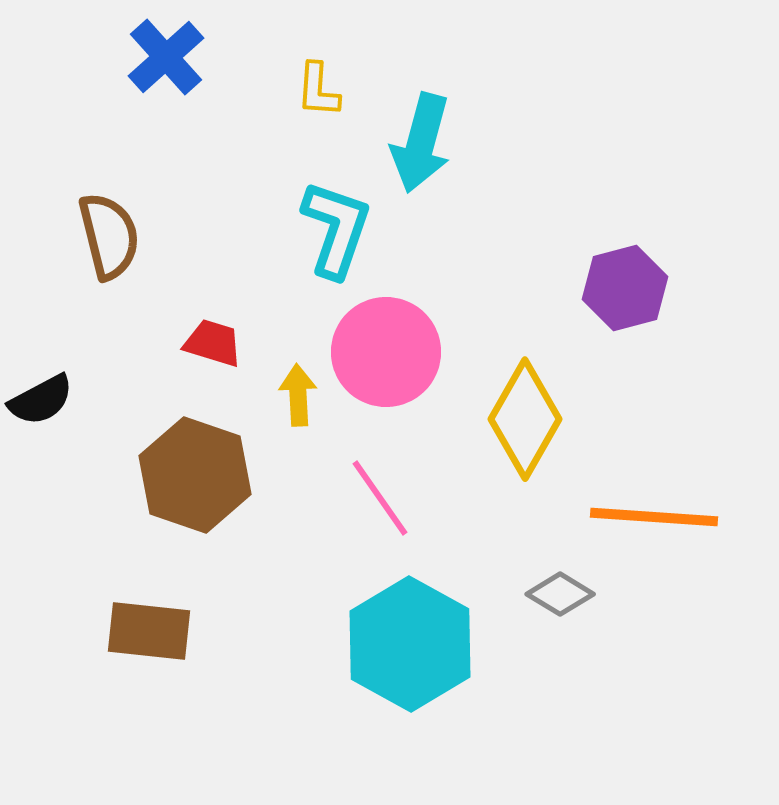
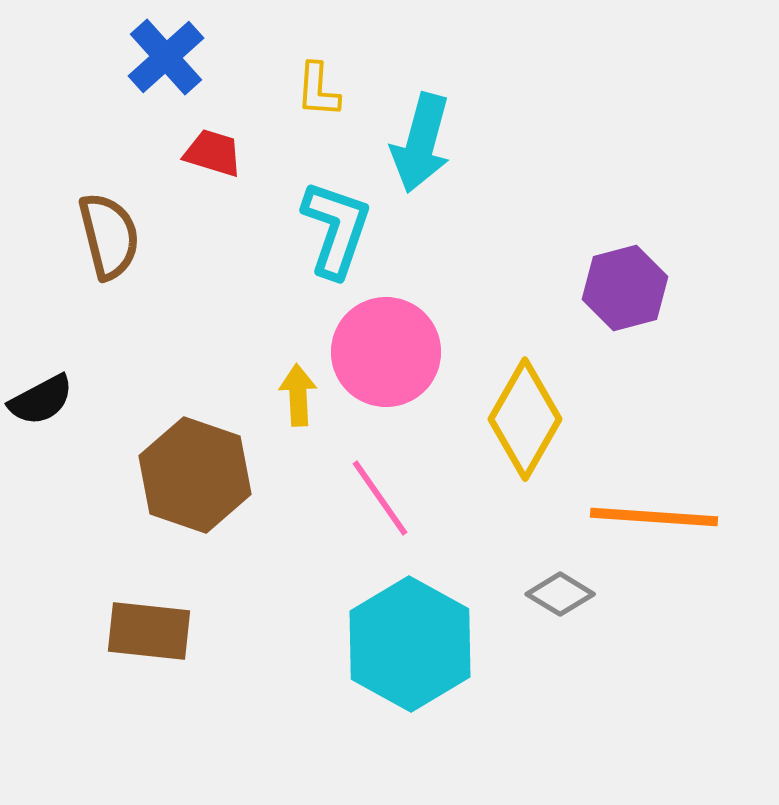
red trapezoid: moved 190 px up
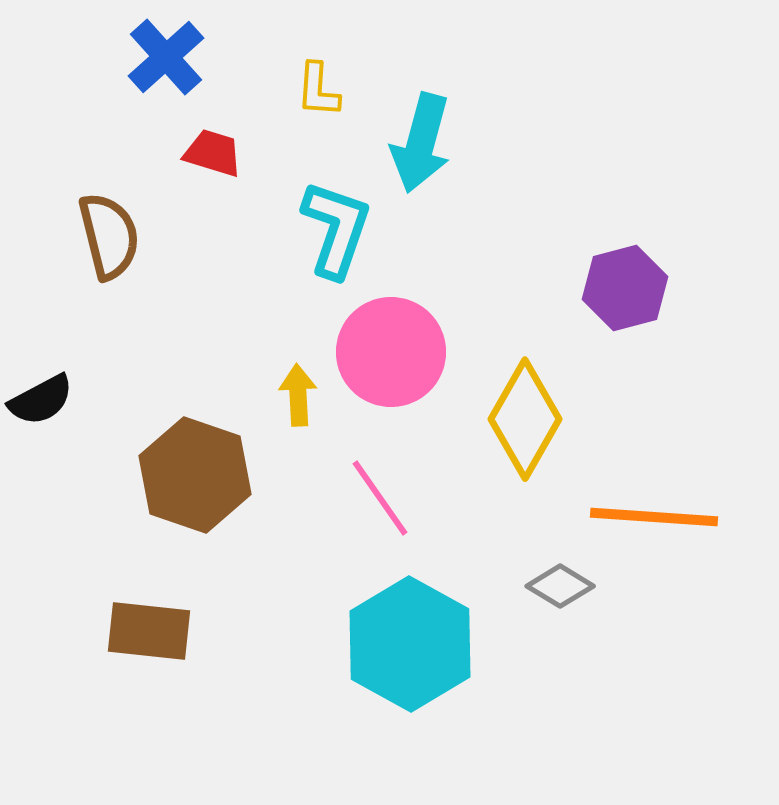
pink circle: moved 5 px right
gray diamond: moved 8 px up
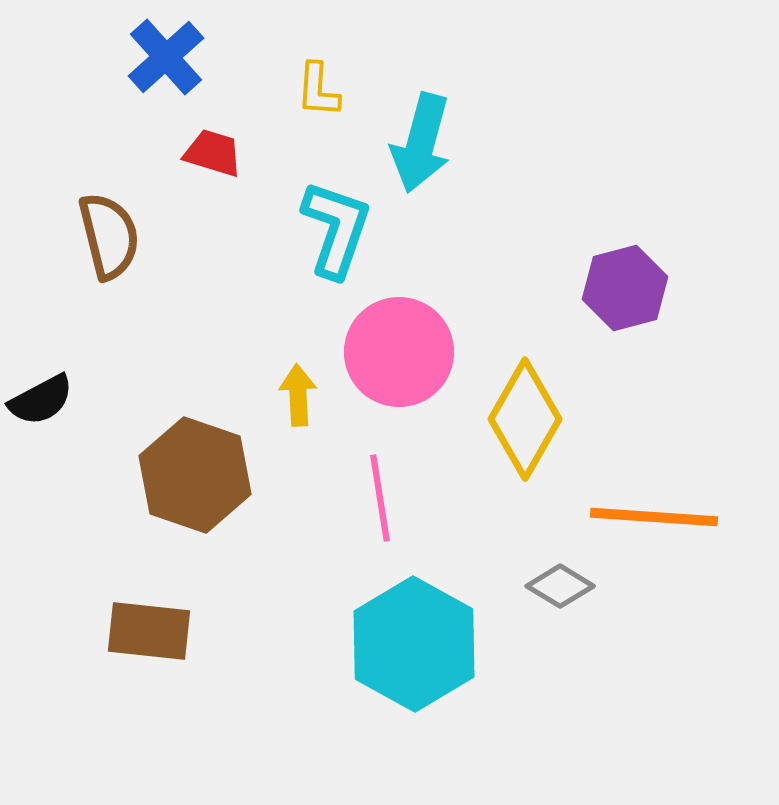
pink circle: moved 8 px right
pink line: rotated 26 degrees clockwise
cyan hexagon: moved 4 px right
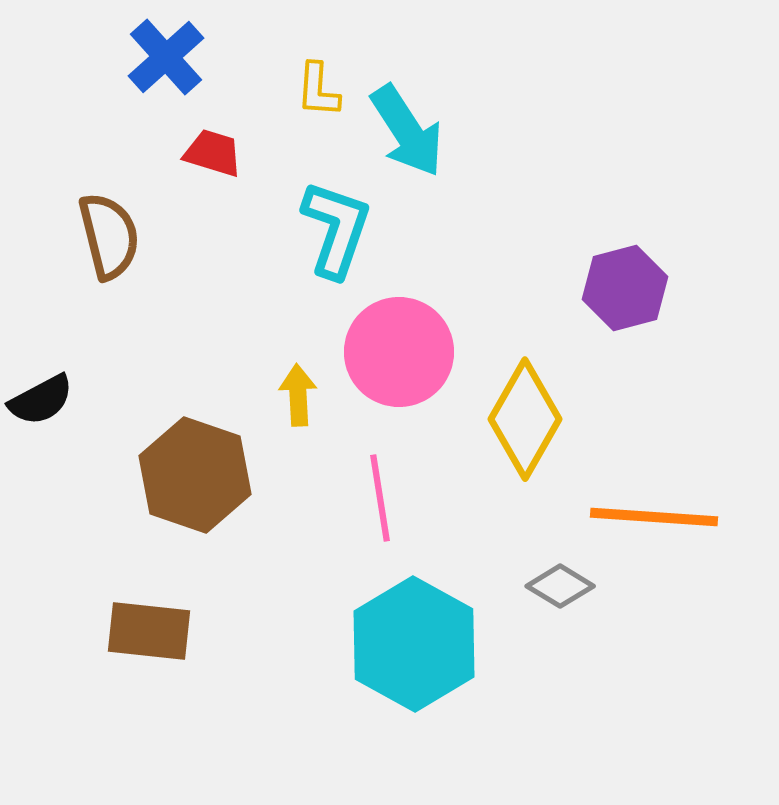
cyan arrow: moved 14 px left, 12 px up; rotated 48 degrees counterclockwise
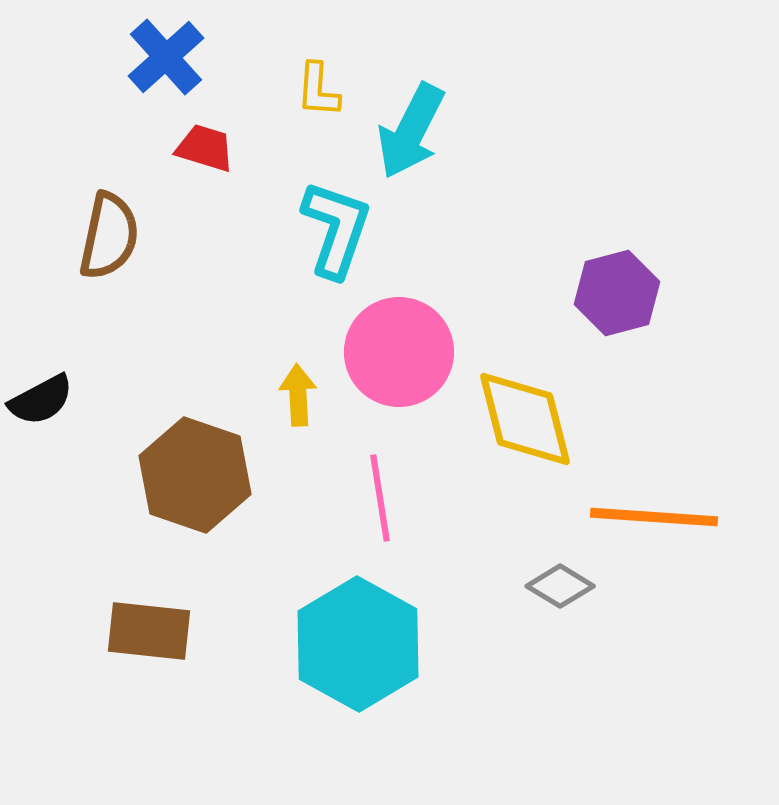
cyan arrow: moved 4 px right; rotated 60 degrees clockwise
red trapezoid: moved 8 px left, 5 px up
brown semicircle: rotated 26 degrees clockwise
purple hexagon: moved 8 px left, 5 px down
yellow diamond: rotated 44 degrees counterclockwise
cyan hexagon: moved 56 px left
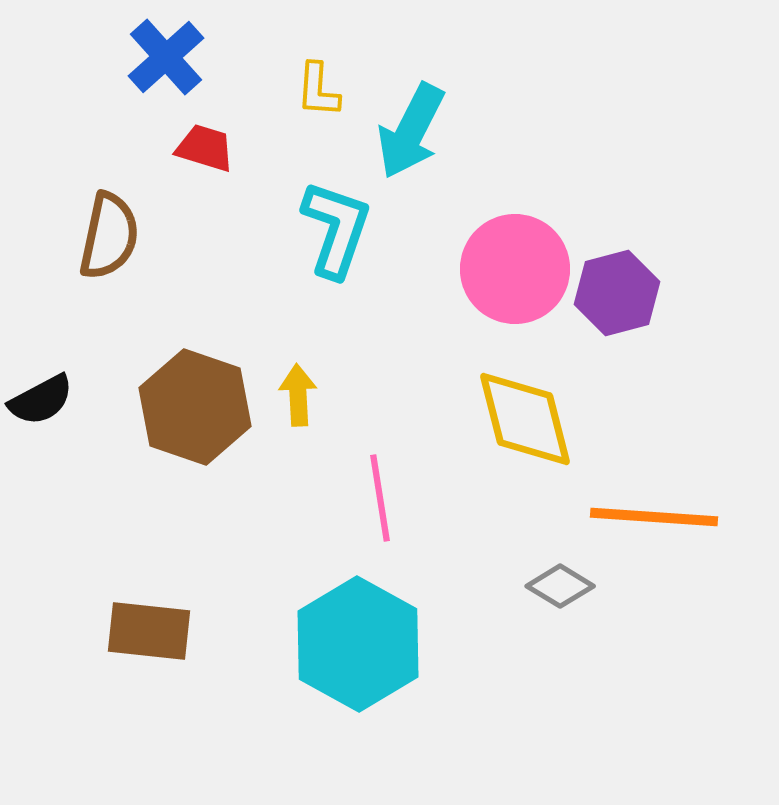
pink circle: moved 116 px right, 83 px up
brown hexagon: moved 68 px up
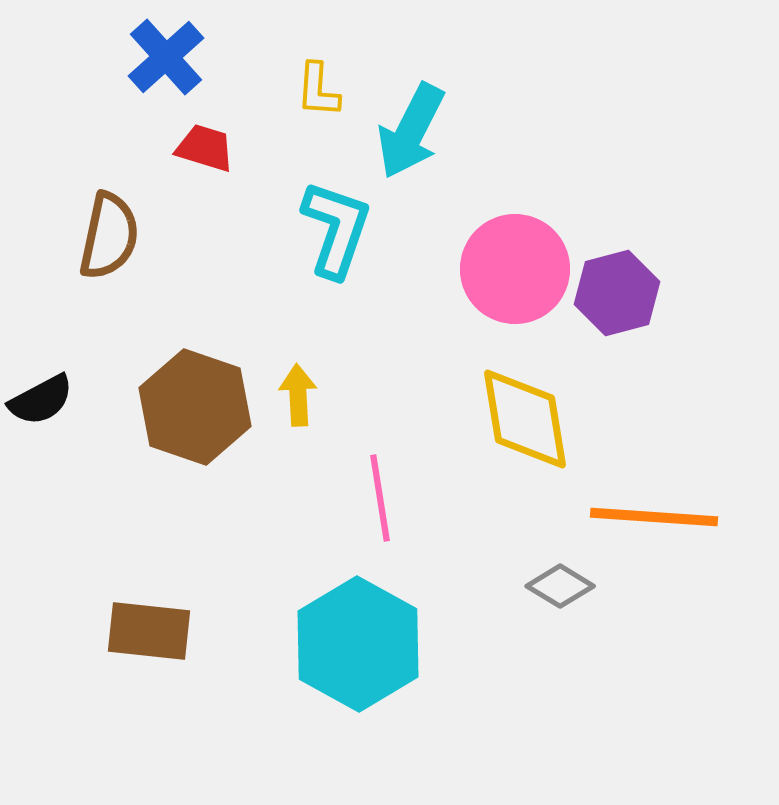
yellow diamond: rotated 5 degrees clockwise
